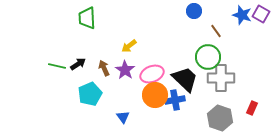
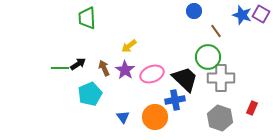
green line: moved 3 px right, 2 px down; rotated 12 degrees counterclockwise
orange circle: moved 22 px down
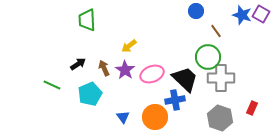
blue circle: moved 2 px right
green trapezoid: moved 2 px down
green line: moved 8 px left, 17 px down; rotated 24 degrees clockwise
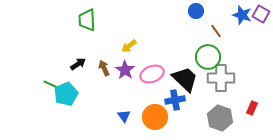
cyan pentagon: moved 24 px left
blue triangle: moved 1 px right, 1 px up
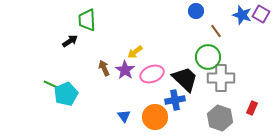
yellow arrow: moved 6 px right, 6 px down
black arrow: moved 8 px left, 23 px up
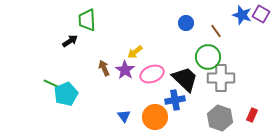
blue circle: moved 10 px left, 12 px down
green line: moved 1 px up
red rectangle: moved 7 px down
